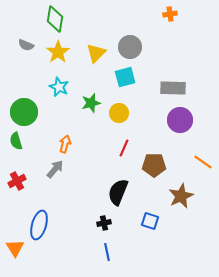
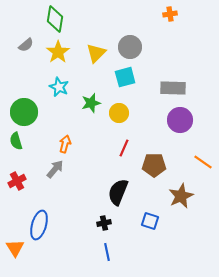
gray semicircle: rotated 63 degrees counterclockwise
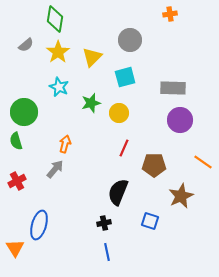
gray circle: moved 7 px up
yellow triangle: moved 4 px left, 4 px down
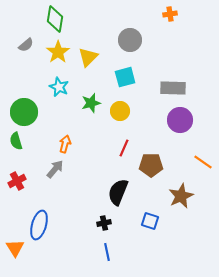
yellow triangle: moved 4 px left
yellow circle: moved 1 px right, 2 px up
brown pentagon: moved 3 px left
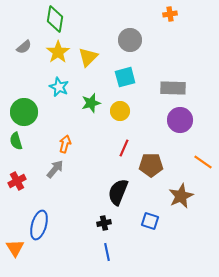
gray semicircle: moved 2 px left, 2 px down
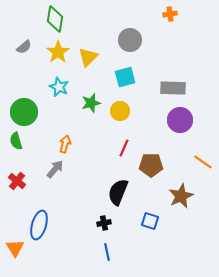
red cross: rotated 24 degrees counterclockwise
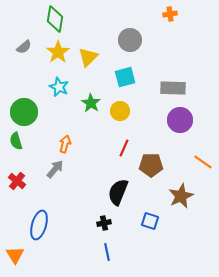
green star: rotated 24 degrees counterclockwise
orange triangle: moved 7 px down
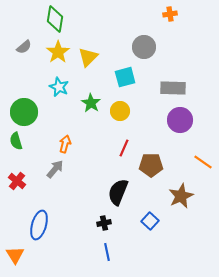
gray circle: moved 14 px right, 7 px down
blue square: rotated 24 degrees clockwise
